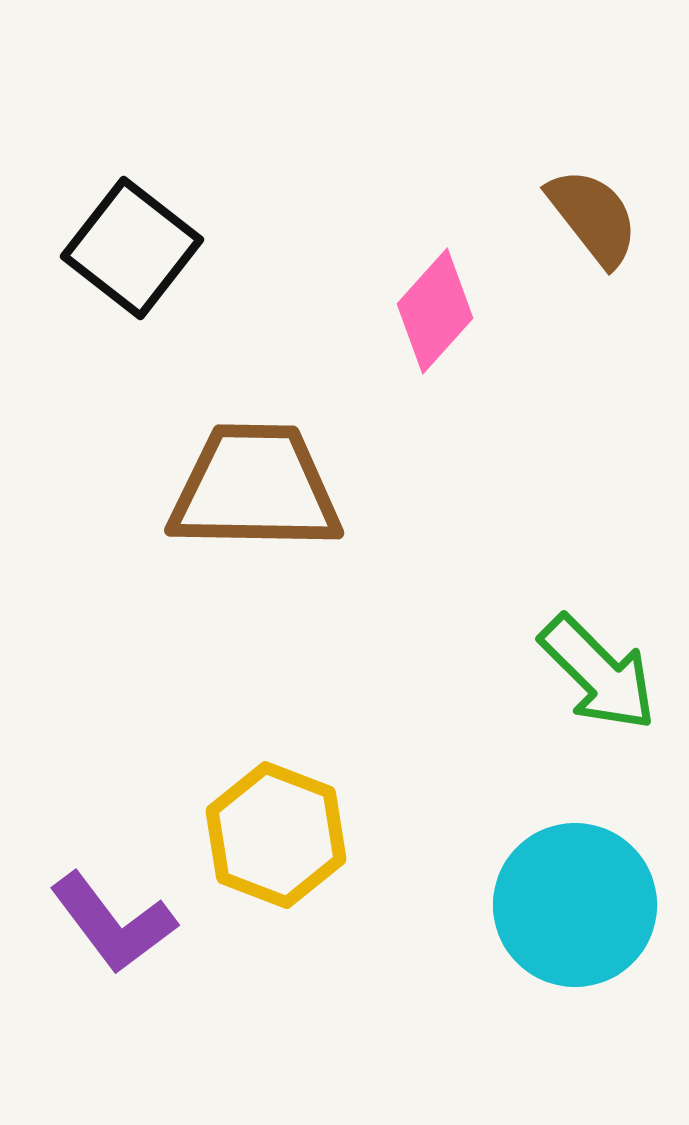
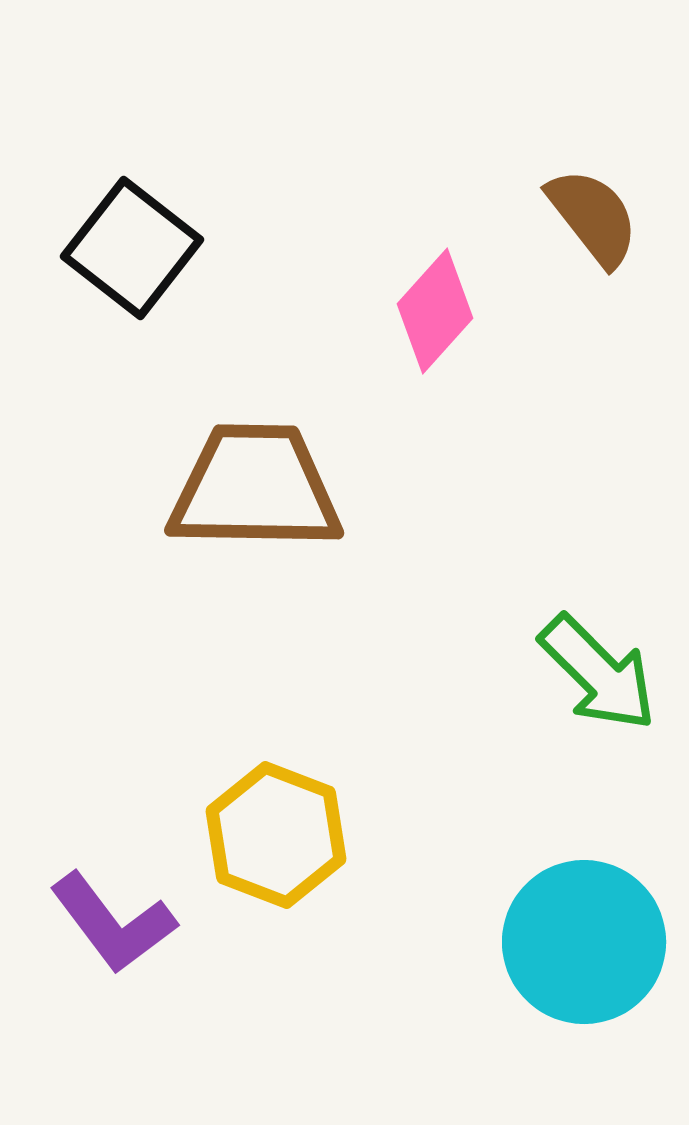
cyan circle: moved 9 px right, 37 px down
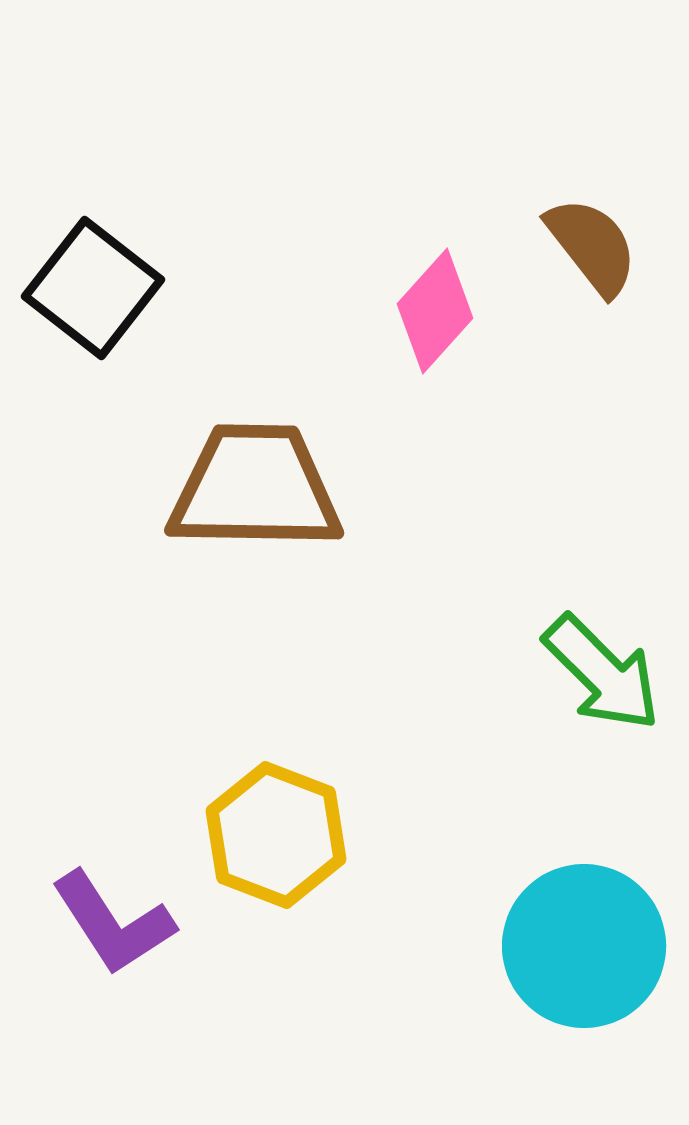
brown semicircle: moved 1 px left, 29 px down
black square: moved 39 px left, 40 px down
green arrow: moved 4 px right
purple L-shape: rotated 4 degrees clockwise
cyan circle: moved 4 px down
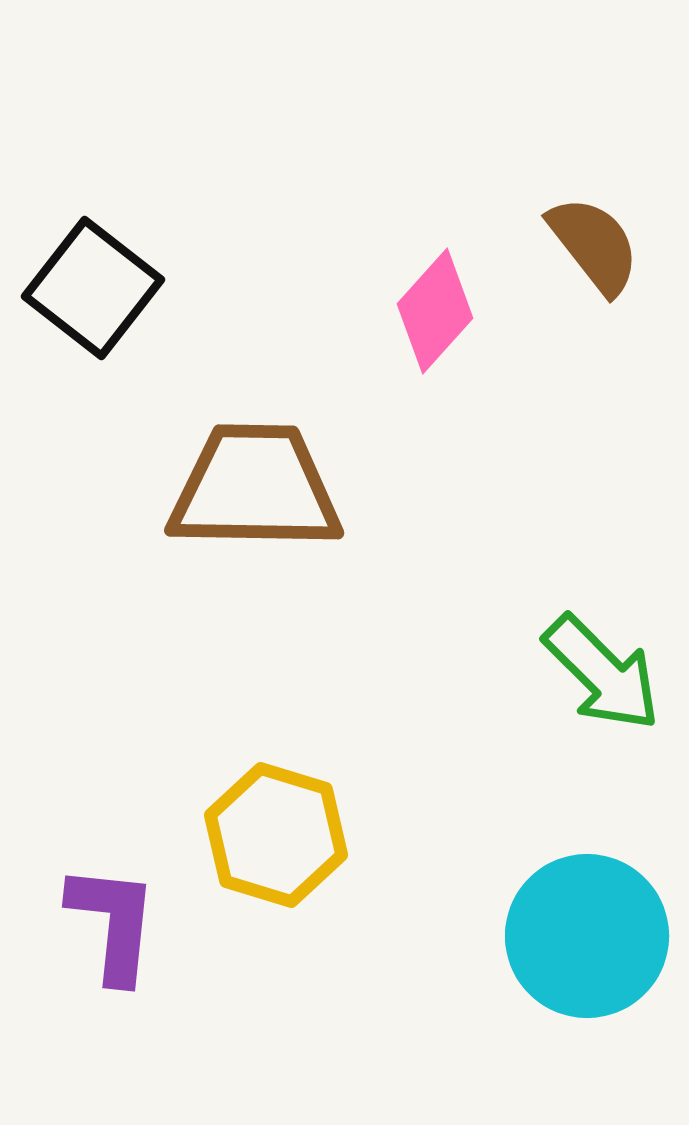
brown semicircle: moved 2 px right, 1 px up
yellow hexagon: rotated 4 degrees counterclockwise
purple L-shape: rotated 141 degrees counterclockwise
cyan circle: moved 3 px right, 10 px up
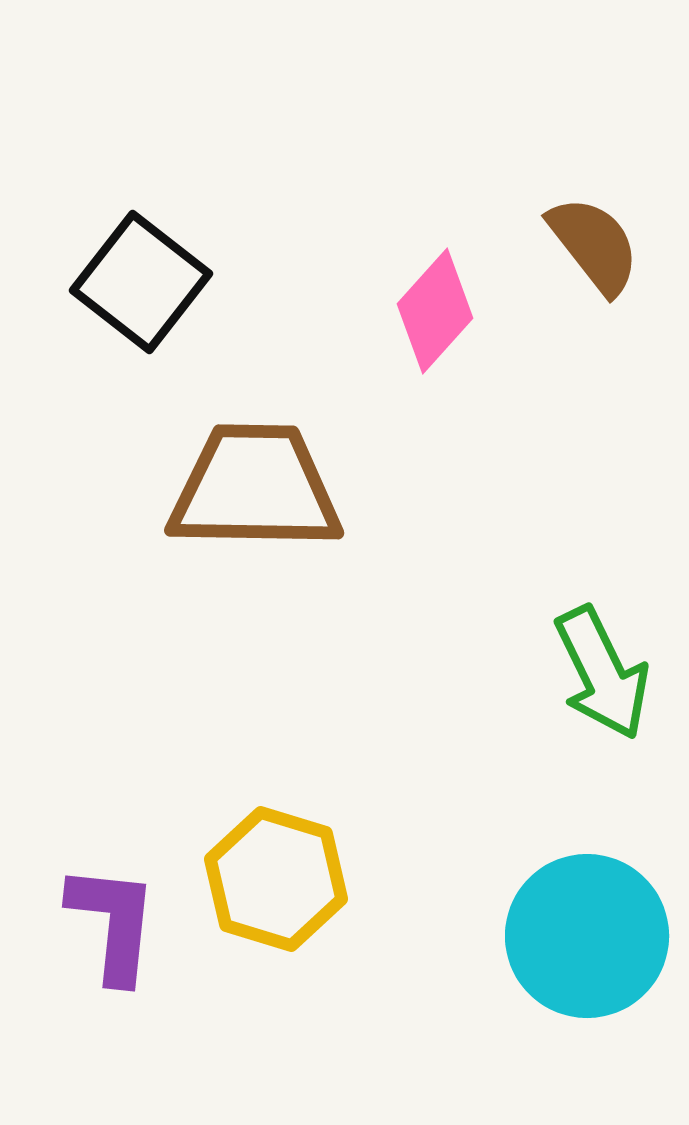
black square: moved 48 px right, 6 px up
green arrow: rotated 19 degrees clockwise
yellow hexagon: moved 44 px down
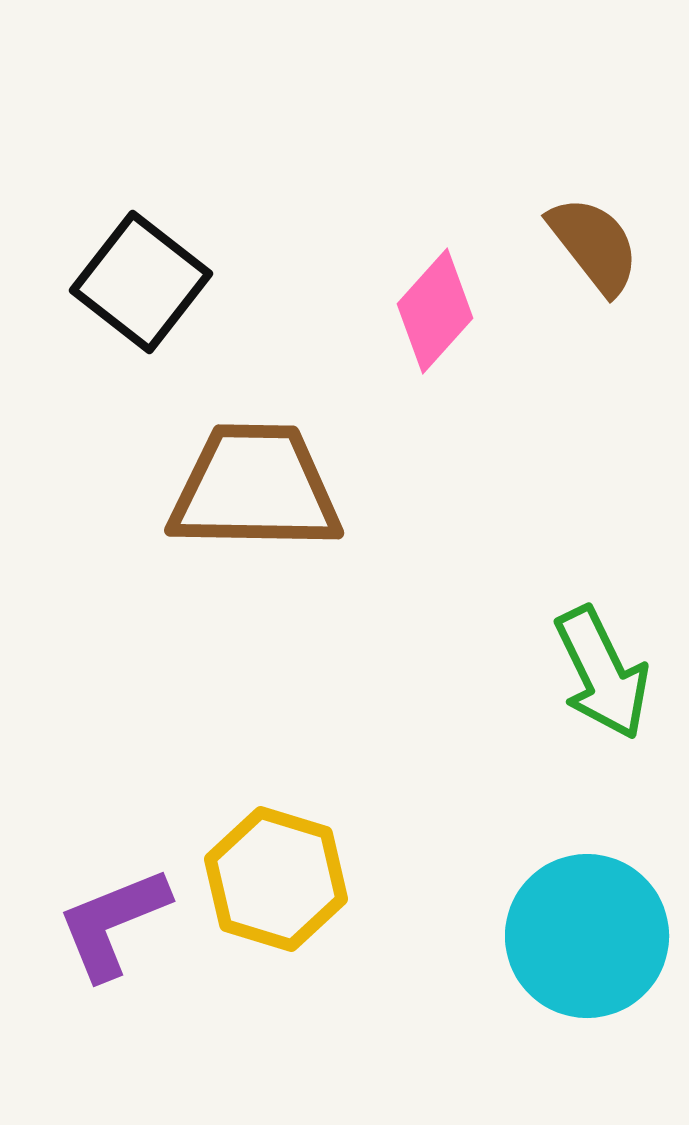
purple L-shape: rotated 118 degrees counterclockwise
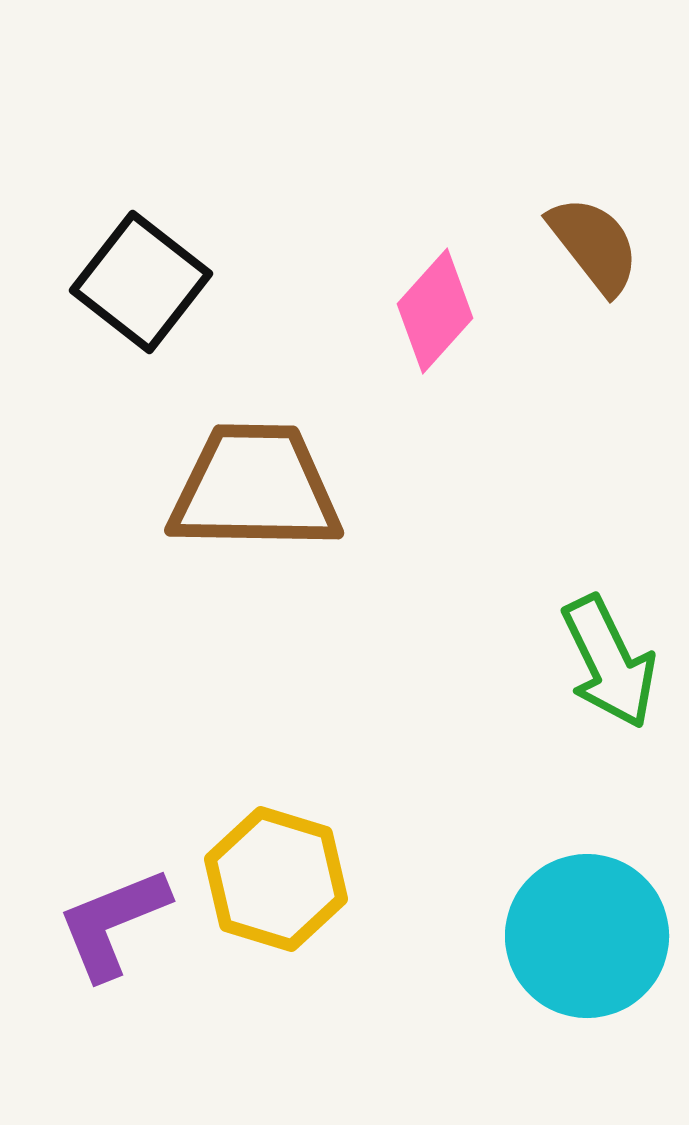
green arrow: moved 7 px right, 11 px up
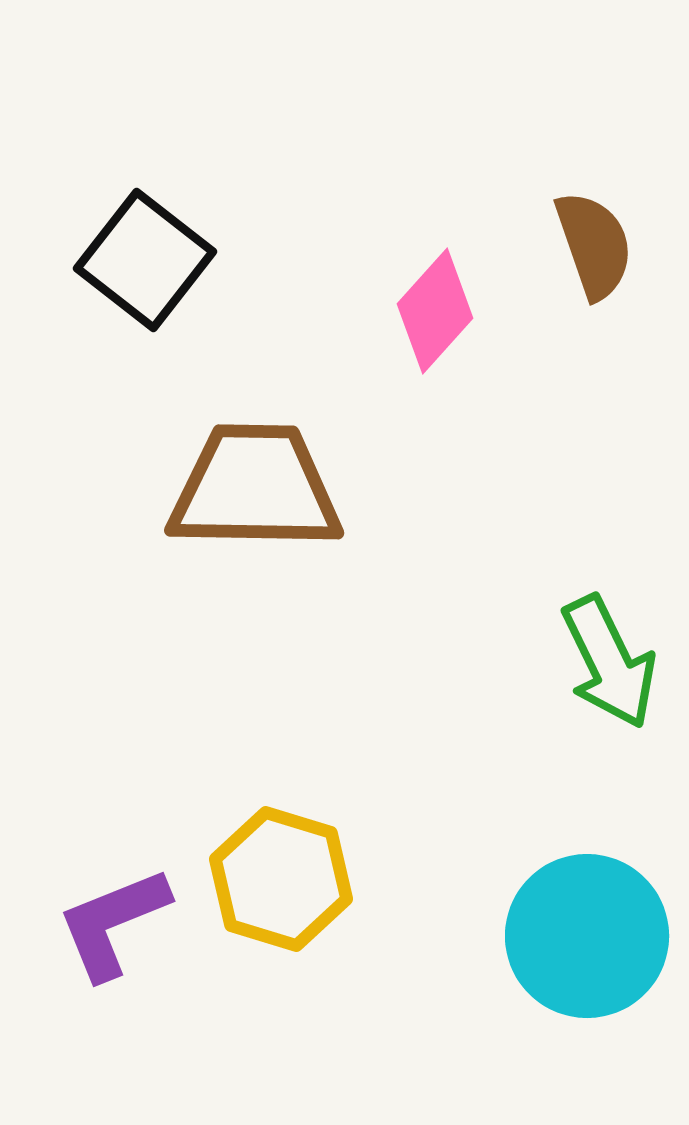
brown semicircle: rotated 19 degrees clockwise
black square: moved 4 px right, 22 px up
yellow hexagon: moved 5 px right
